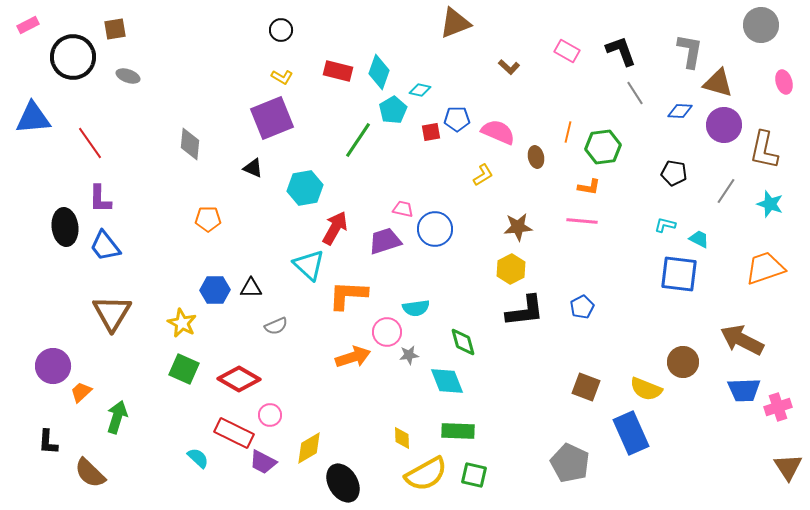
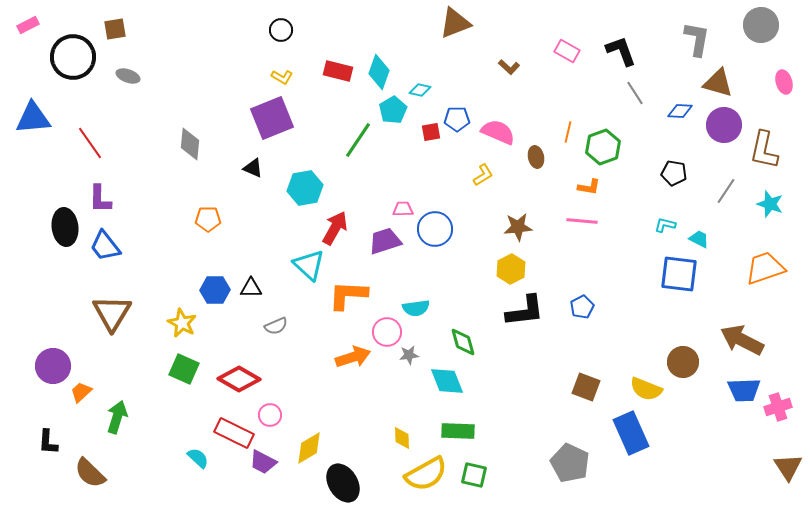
gray L-shape at (690, 51): moved 7 px right, 12 px up
green hexagon at (603, 147): rotated 12 degrees counterclockwise
pink trapezoid at (403, 209): rotated 15 degrees counterclockwise
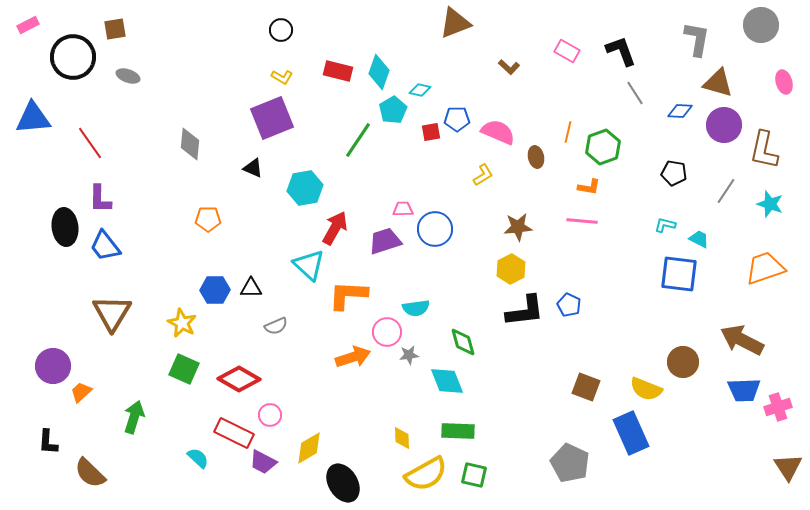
blue pentagon at (582, 307): moved 13 px left, 2 px up; rotated 20 degrees counterclockwise
green arrow at (117, 417): moved 17 px right
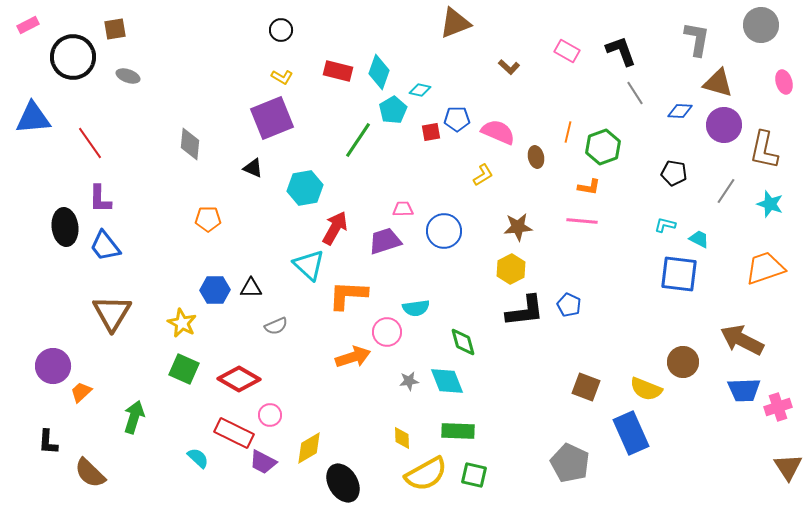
blue circle at (435, 229): moved 9 px right, 2 px down
gray star at (409, 355): moved 26 px down
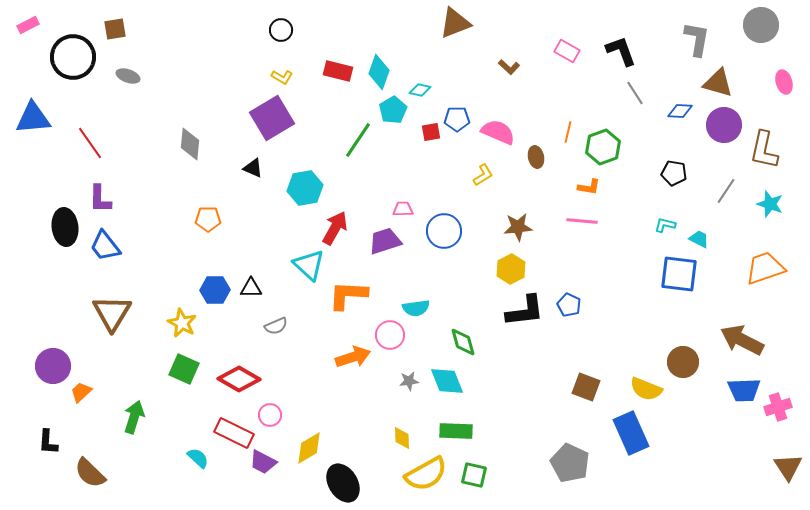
purple square at (272, 118): rotated 9 degrees counterclockwise
pink circle at (387, 332): moved 3 px right, 3 px down
green rectangle at (458, 431): moved 2 px left
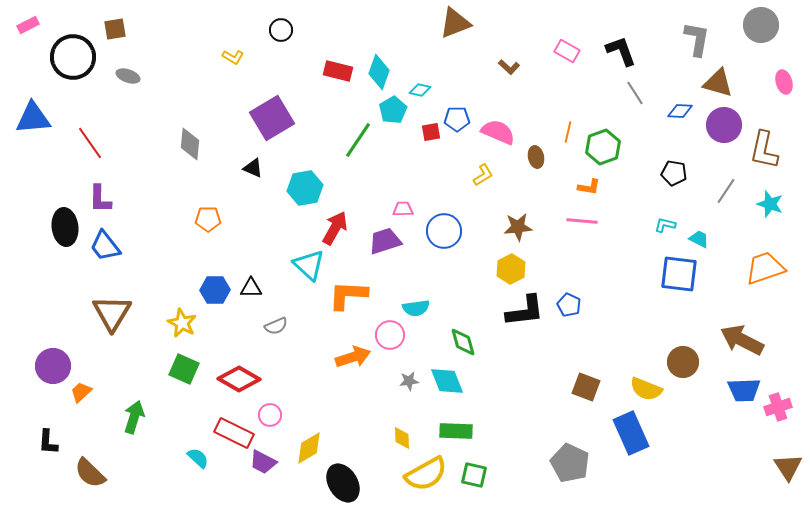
yellow L-shape at (282, 77): moved 49 px left, 20 px up
